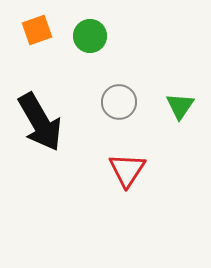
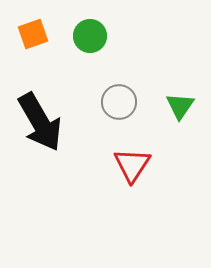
orange square: moved 4 px left, 4 px down
red triangle: moved 5 px right, 5 px up
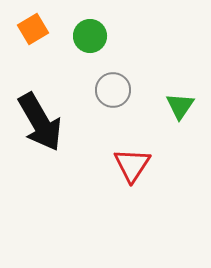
orange square: moved 5 px up; rotated 12 degrees counterclockwise
gray circle: moved 6 px left, 12 px up
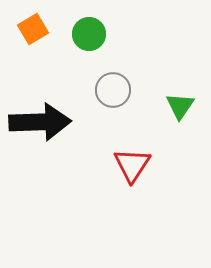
green circle: moved 1 px left, 2 px up
black arrow: rotated 62 degrees counterclockwise
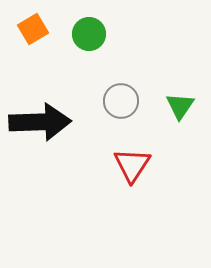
gray circle: moved 8 px right, 11 px down
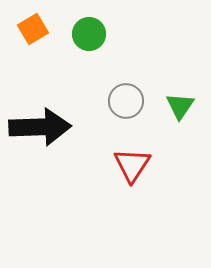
gray circle: moved 5 px right
black arrow: moved 5 px down
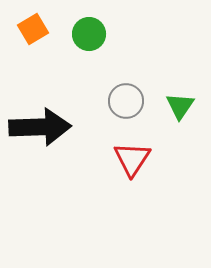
red triangle: moved 6 px up
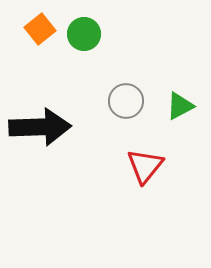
orange square: moved 7 px right; rotated 8 degrees counterclockwise
green circle: moved 5 px left
green triangle: rotated 28 degrees clockwise
red triangle: moved 13 px right, 7 px down; rotated 6 degrees clockwise
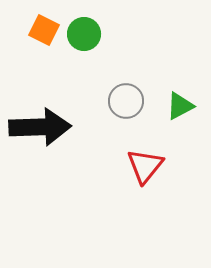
orange square: moved 4 px right, 1 px down; rotated 24 degrees counterclockwise
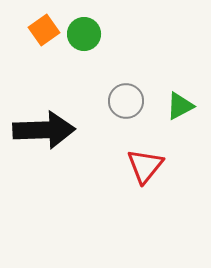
orange square: rotated 28 degrees clockwise
black arrow: moved 4 px right, 3 px down
